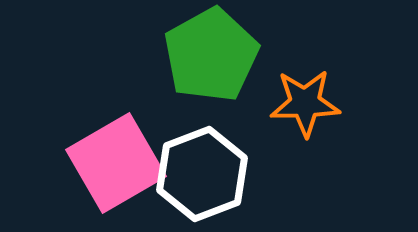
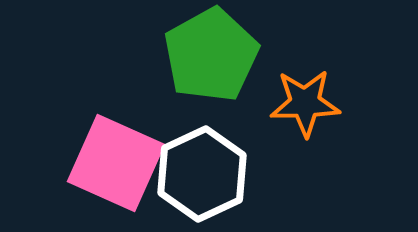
pink square: rotated 36 degrees counterclockwise
white hexagon: rotated 4 degrees counterclockwise
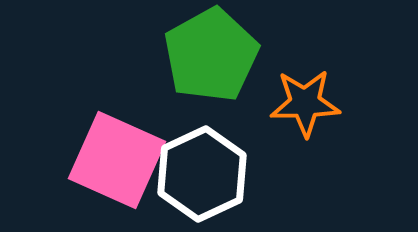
pink square: moved 1 px right, 3 px up
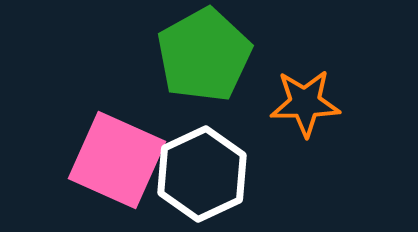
green pentagon: moved 7 px left
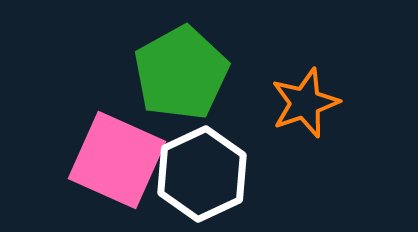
green pentagon: moved 23 px left, 18 px down
orange star: rotated 18 degrees counterclockwise
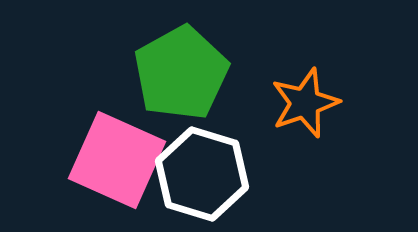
white hexagon: rotated 18 degrees counterclockwise
